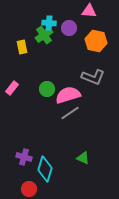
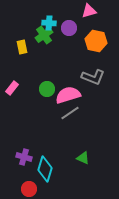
pink triangle: rotated 21 degrees counterclockwise
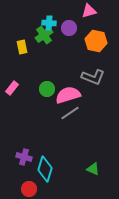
green triangle: moved 10 px right, 11 px down
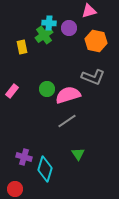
pink rectangle: moved 3 px down
gray line: moved 3 px left, 8 px down
green triangle: moved 15 px left, 15 px up; rotated 32 degrees clockwise
red circle: moved 14 px left
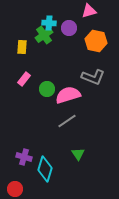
yellow rectangle: rotated 16 degrees clockwise
pink rectangle: moved 12 px right, 12 px up
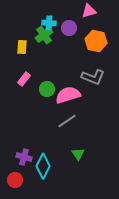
cyan diamond: moved 2 px left, 3 px up; rotated 10 degrees clockwise
red circle: moved 9 px up
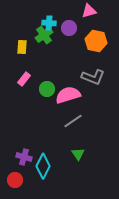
gray line: moved 6 px right
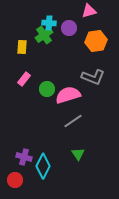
orange hexagon: rotated 20 degrees counterclockwise
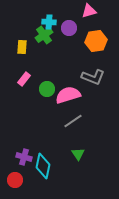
cyan cross: moved 1 px up
cyan diamond: rotated 15 degrees counterclockwise
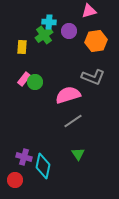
purple circle: moved 3 px down
green circle: moved 12 px left, 7 px up
